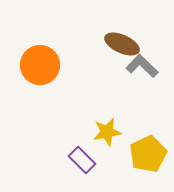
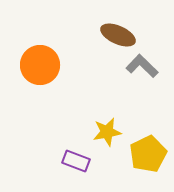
brown ellipse: moved 4 px left, 9 px up
purple rectangle: moved 6 px left, 1 px down; rotated 24 degrees counterclockwise
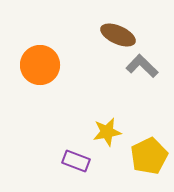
yellow pentagon: moved 1 px right, 2 px down
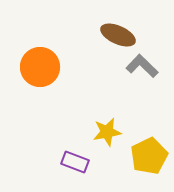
orange circle: moved 2 px down
purple rectangle: moved 1 px left, 1 px down
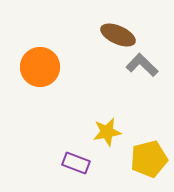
gray L-shape: moved 1 px up
yellow pentagon: moved 3 px down; rotated 12 degrees clockwise
purple rectangle: moved 1 px right, 1 px down
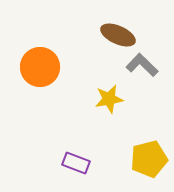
yellow star: moved 2 px right, 33 px up
